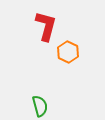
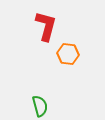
orange hexagon: moved 2 px down; rotated 20 degrees counterclockwise
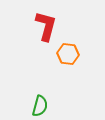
green semicircle: rotated 30 degrees clockwise
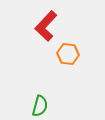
red L-shape: rotated 152 degrees counterclockwise
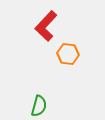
green semicircle: moved 1 px left
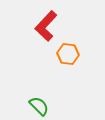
green semicircle: rotated 60 degrees counterclockwise
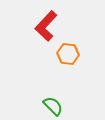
green semicircle: moved 14 px right
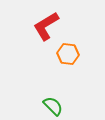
red L-shape: rotated 16 degrees clockwise
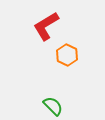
orange hexagon: moved 1 px left, 1 px down; rotated 20 degrees clockwise
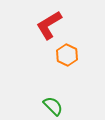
red L-shape: moved 3 px right, 1 px up
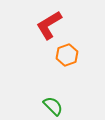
orange hexagon: rotated 15 degrees clockwise
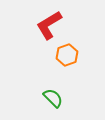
green semicircle: moved 8 px up
